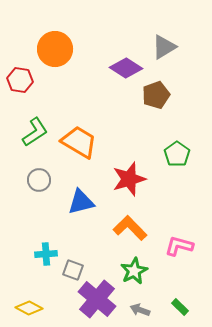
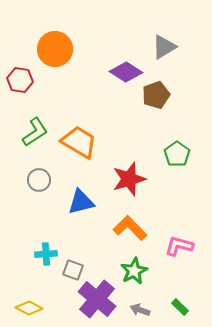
purple diamond: moved 4 px down
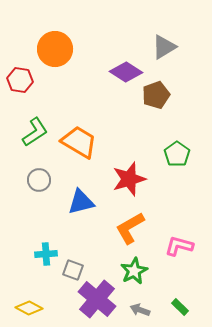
orange L-shape: rotated 76 degrees counterclockwise
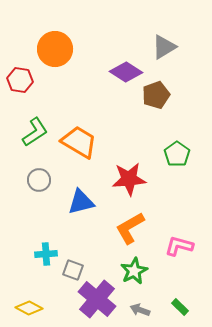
red star: rotated 12 degrees clockwise
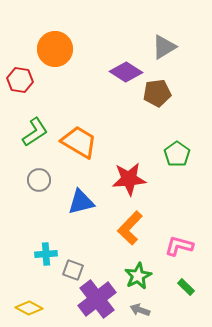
brown pentagon: moved 1 px right, 2 px up; rotated 12 degrees clockwise
orange L-shape: rotated 16 degrees counterclockwise
green star: moved 4 px right, 5 px down
purple cross: rotated 12 degrees clockwise
green rectangle: moved 6 px right, 20 px up
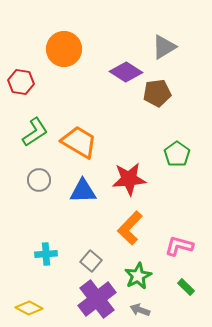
orange circle: moved 9 px right
red hexagon: moved 1 px right, 2 px down
blue triangle: moved 2 px right, 11 px up; rotated 12 degrees clockwise
gray square: moved 18 px right, 9 px up; rotated 20 degrees clockwise
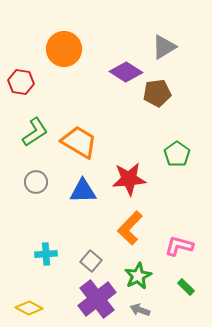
gray circle: moved 3 px left, 2 px down
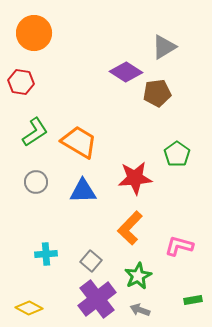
orange circle: moved 30 px left, 16 px up
red star: moved 6 px right, 1 px up
green rectangle: moved 7 px right, 13 px down; rotated 54 degrees counterclockwise
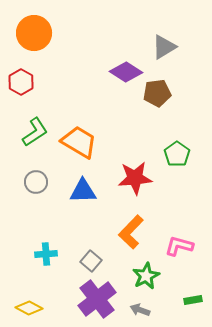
red hexagon: rotated 20 degrees clockwise
orange L-shape: moved 1 px right, 4 px down
green star: moved 8 px right
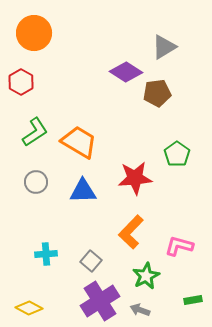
purple cross: moved 3 px right, 2 px down; rotated 6 degrees clockwise
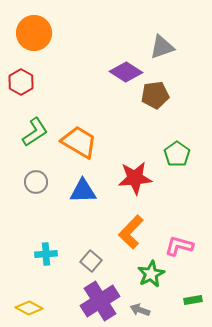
gray triangle: moved 2 px left; rotated 12 degrees clockwise
brown pentagon: moved 2 px left, 2 px down
green star: moved 5 px right, 2 px up
